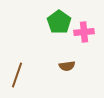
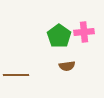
green pentagon: moved 14 px down
brown line: moved 1 px left; rotated 70 degrees clockwise
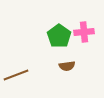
brown line: rotated 20 degrees counterclockwise
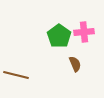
brown semicircle: moved 8 px right, 2 px up; rotated 105 degrees counterclockwise
brown line: rotated 35 degrees clockwise
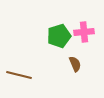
green pentagon: rotated 20 degrees clockwise
brown line: moved 3 px right
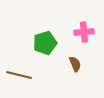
green pentagon: moved 14 px left, 7 px down
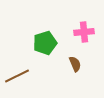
brown line: moved 2 px left, 1 px down; rotated 40 degrees counterclockwise
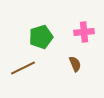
green pentagon: moved 4 px left, 6 px up
brown line: moved 6 px right, 8 px up
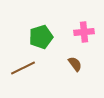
brown semicircle: rotated 14 degrees counterclockwise
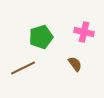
pink cross: rotated 18 degrees clockwise
